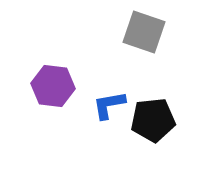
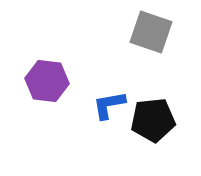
gray square: moved 7 px right
purple hexagon: moved 6 px left, 5 px up
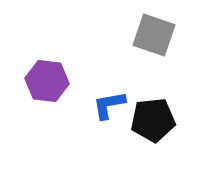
gray square: moved 3 px right, 3 px down
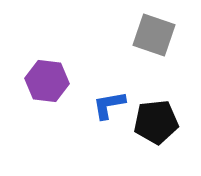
black pentagon: moved 3 px right, 2 px down
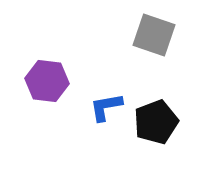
blue L-shape: moved 3 px left, 2 px down
black pentagon: rotated 15 degrees counterclockwise
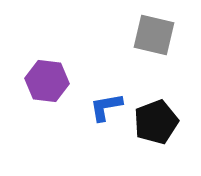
gray square: rotated 6 degrees counterclockwise
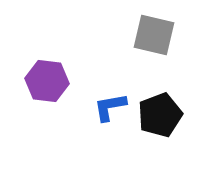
blue L-shape: moved 4 px right
black pentagon: moved 4 px right, 7 px up
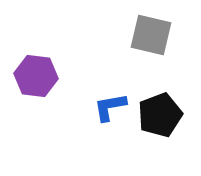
gray square: moved 3 px left
purple hexagon: moved 11 px left, 5 px up
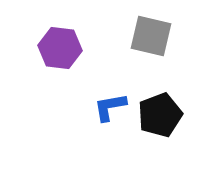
gray square: moved 1 px down
purple hexagon: moved 24 px right, 28 px up
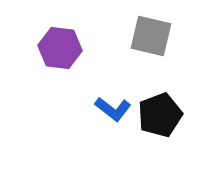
blue L-shape: moved 3 px right, 2 px down; rotated 132 degrees counterclockwise
